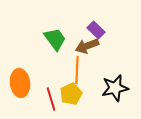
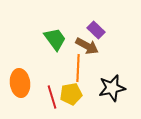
brown arrow: rotated 130 degrees counterclockwise
orange line: moved 1 px right, 2 px up
black star: moved 3 px left
yellow pentagon: rotated 15 degrees clockwise
red line: moved 1 px right, 2 px up
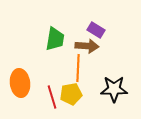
purple rectangle: rotated 12 degrees counterclockwise
green trapezoid: rotated 45 degrees clockwise
brown arrow: rotated 25 degrees counterclockwise
black star: moved 2 px right, 1 px down; rotated 12 degrees clockwise
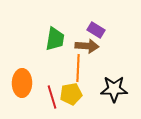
orange ellipse: moved 2 px right; rotated 8 degrees clockwise
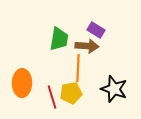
green trapezoid: moved 4 px right
black star: rotated 20 degrees clockwise
yellow pentagon: moved 1 px up
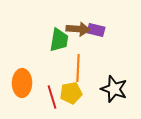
purple rectangle: rotated 18 degrees counterclockwise
green trapezoid: moved 1 px down
brown arrow: moved 9 px left, 17 px up
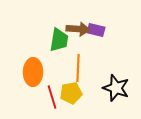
orange ellipse: moved 11 px right, 11 px up
black star: moved 2 px right, 1 px up
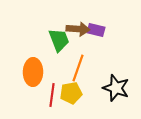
green trapezoid: rotated 30 degrees counterclockwise
orange line: rotated 16 degrees clockwise
red line: moved 2 px up; rotated 25 degrees clockwise
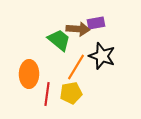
purple rectangle: moved 7 px up; rotated 24 degrees counterclockwise
green trapezoid: rotated 30 degrees counterclockwise
orange line: moved 2 px left, 1 px up; rotated 12 degrees clockwise
orange ellipse: moved 4 px left, 2 px down
black star: moved 14 px left, 32 px up
red line: moved 5 px left, 1 px up
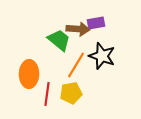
orange line: moved 2 px up
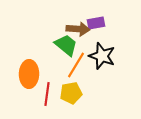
green trapezoid: moved 7 px right, 5 px down
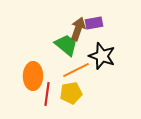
purple rectangle: moved 2 px left
brown arrow: rotated 75 degrees counterclockwise
orange line: moved 5 px down; rotated 32 degrees clockwise
orange ellipse: moved 4 px right, 2 px down
